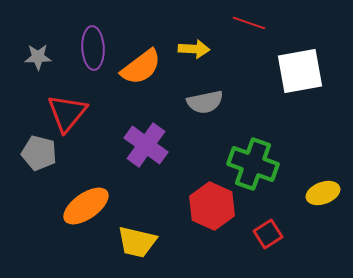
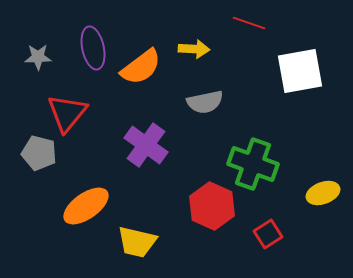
purple ellipse: rotated 9 degrees counterclockwise
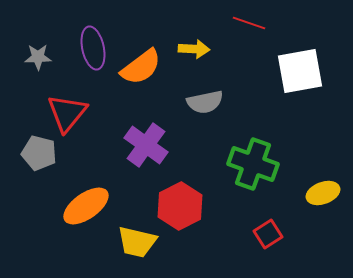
red hexagon: moved 32 px left; rotated 9 degrees clockwise
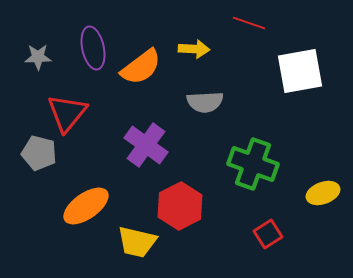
gray semicircle: rotated 9 degrees clockwise
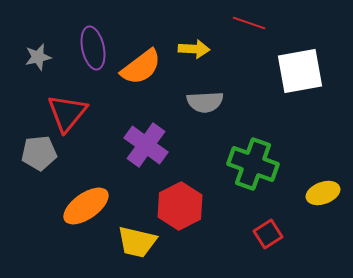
gray star: rotated 12 degrees counterclockwise
gray pentagon: rotated 20 degrees counterclockwise
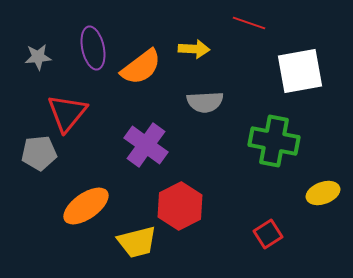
gray star: rotated 8 degrees clockwise
green cross: moved 21 px right, 23 px up; rotated 9 degrees counterclockwise
yellow trapezoid: rotated 27 degrees counterclockwise
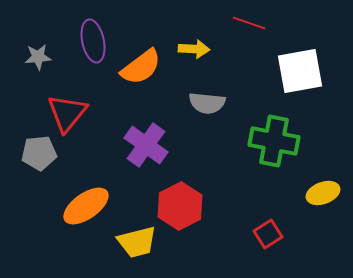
purple ellipse: moved 7 px up
gray semicircle: moved 2 px right, 1 px down; rotated 9 degrees clockwise
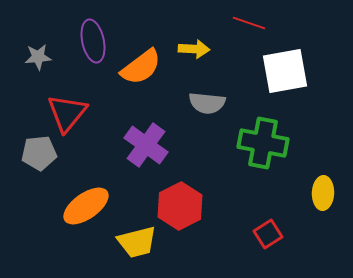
white square: moved 15 px left
green cross: moved 11 px left, 2 px down
yellow ellipse: rotated 68 degrees counterclockwise
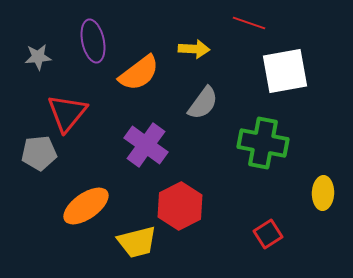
orange semicircle: moved 2 px left, 6 px down
gray semicircle: moved 4 px left; rotated 60 degrees counterclockwise
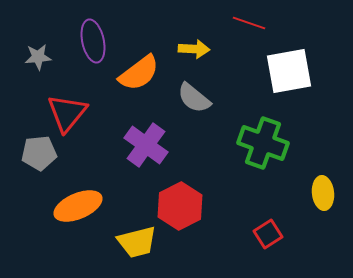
white square: moved 4 px right
gray semicircle: moved 9 px left, 5 px up; rotated 93 degrees clockwise
green cross: rotated 9 degrees clockwise
yellow ellipse: rotated 8 degrees counterclockwise
orange ellipse: moved 8 px left; rotated 12 degrees clockwise
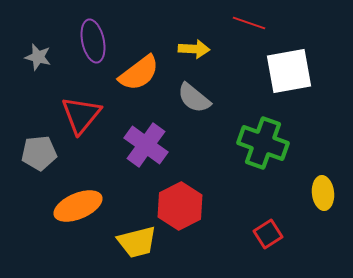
gray star: rotated 20 degrees clockwise
red triangle: moved 14 px right, 2 px down
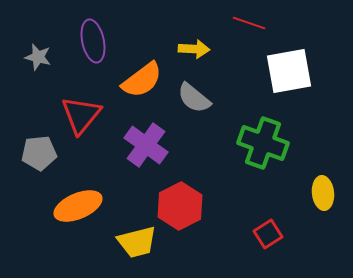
orange semicircle: moved 3 px right, 7 px down
